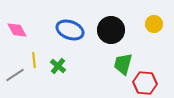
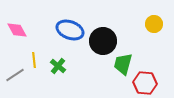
black circle: moved 8 px left, 11 px down
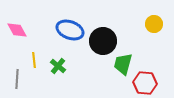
gray line: moved 2 px right, 4 px down; rotated 54 degrees counterclockwise
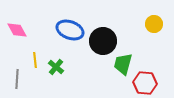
yellow line: moved 1 px right
green cross: moved 2 px left, 1 px down
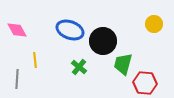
green cross: moved 23 px right
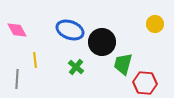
yellow circle: moved 1 px right
black circle: moved 1 px left, 1 px down
green cross: moved 3 px left
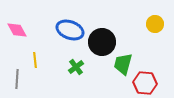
green cross: rotated 14 degrees clockwise
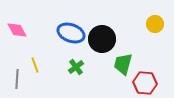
blue ellipse: moved 1 px right, 3 px down
black circle: moved 3 px up
yellow line: moved 5 px down; rotated 14 degrees counterclockwise
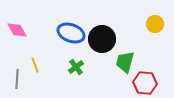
green trapezoid: moved 2 px right, 2 px up
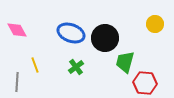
black circle: moved 3 px right, 1 px up
gray line: moved 3 px down
